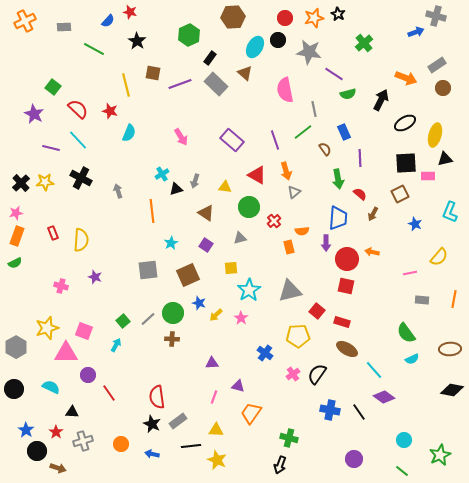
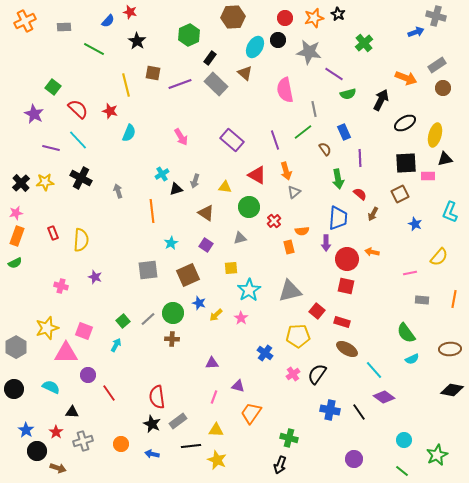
green star at (440, 455): moved 3 px left
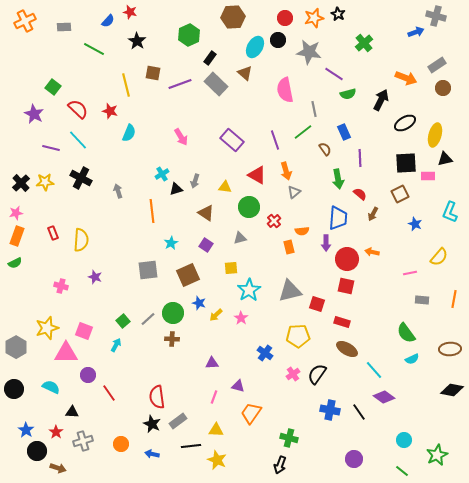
red square at (317, 311): moved 7 px up; rotated 21 degrees counterclockwise
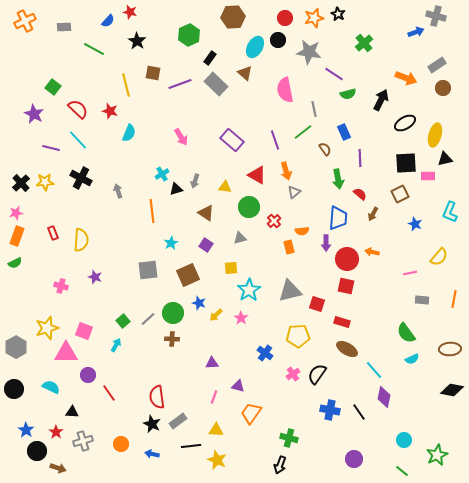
purple diamond at (384, 397): rotated 65 degrees clockwise
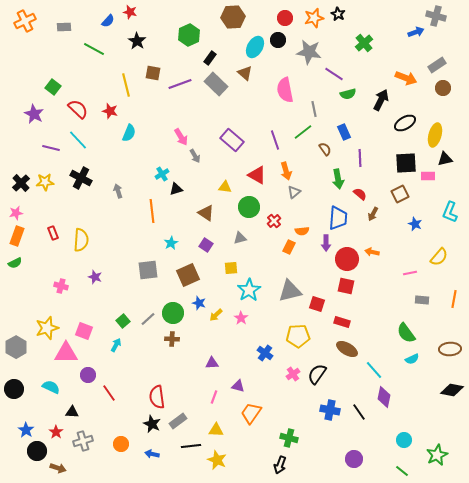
gray arrow at (195, 181): moved 25 px up; rotated 48 degrees counterclockwise
orange rectangle at (289, 247): rotated 40 degrees clockwise
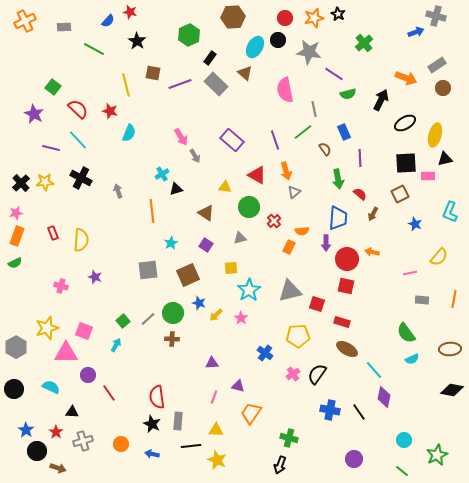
gray rectangle at (178, 421): rotated 48 degrees counterclockwise
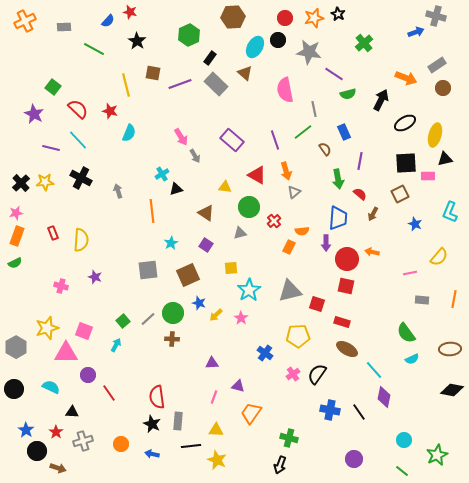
purple line at (360, 158): moved 3 px down; rotated 12 degrees clockwise
gray triangle at (240, 238): moved 5 px up
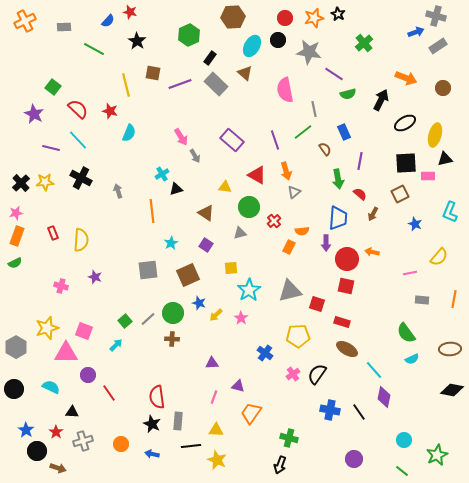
cyan ellipse at (255, 47): moved 3 px left, 1 px up
gray rectangle at (437, 65): moved 1 px right, 19 px up
green square at (123, 321): moved 2 px right
cyan arrow at (116, 345): rotated 16 degrees clockwise
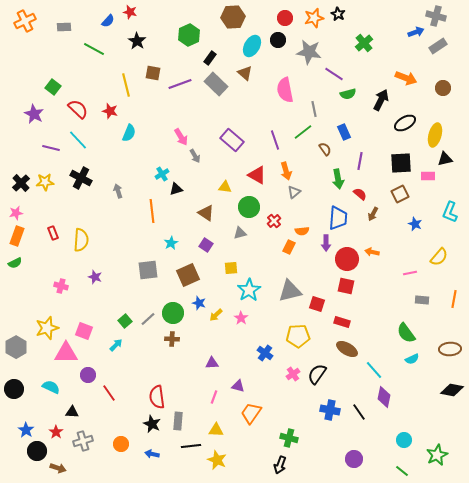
black square at (406, 163): moved 5 px left
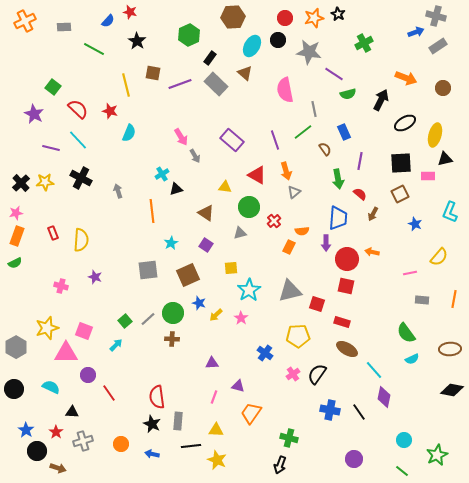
green cross at (364, 43): rotated 12 degrees clockwise
